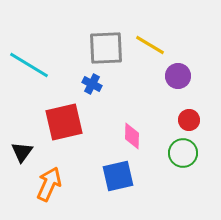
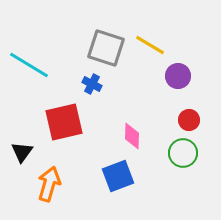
gray square: rotated 21 degrees clockwise
blue square: rotated 8 degrees counterclockwise
orange arrow: rotated 8 degrees counterclockwise
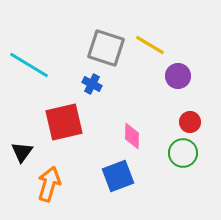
red circle: moved 1 px right, 2 px down
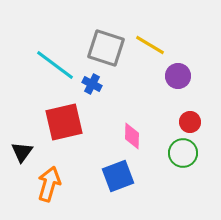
cyan line: moved 26 px right; rotated 6 degrees clockwise
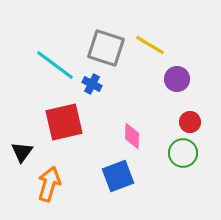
purple circle: moved 1 px left, 3 px down
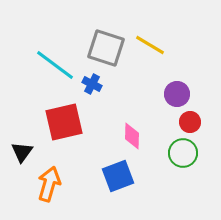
purple circle: moved 15 px down
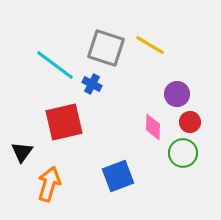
pink diamond: moved 21 px right, 9 px up
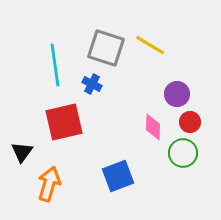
cyan line: rotated 45 degrees clockwise
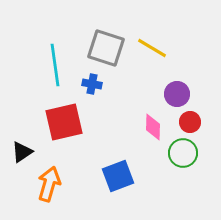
yellow line: moved 2 px right, 3 px down
blue cross: rotated 18 degrees counterclockwise
black triangle: rotated 20 degrees clockwise
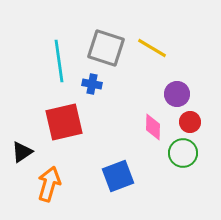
cyan line: moved 4 px right, 4 px up
